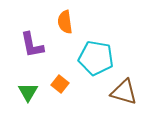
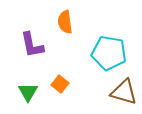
cyan pentagon: moved 13 px right, 5 px up
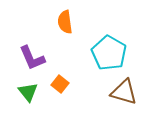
purple L-shape: moved 13 px down; rotated 12 degrees counterclockwise
cyan pentagon: rotated 20 degrees clockwise
green triangle: rotated 10 degrees counterclockwise
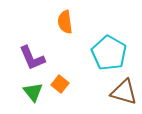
green triangle: moved 5 px right
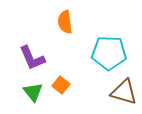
cyan pentagon: rotated 28 degrees counterclockwise
orange square: moved 1 px right, 1 px down
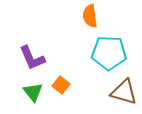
orange semicircle: moved 25 px right, 6 px up
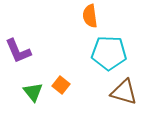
purple L-shape: moved 14 px left, 7 px up
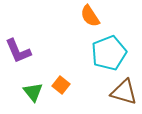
orange semicircle: rotated 25 degrees counterclockwise
cyan pentagon: rotated 24 degrees counterclockwise
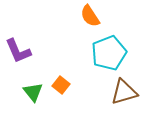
brown triangle: rotated 32 degrees counterclockwise
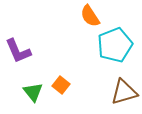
cyan pentagon: moved 6 px right, 8 px up
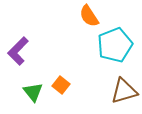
orange semicircle: moved 1 px left
purple L-shape: rotated 68 degrees clockwise
brown triangle: moved 1 px up
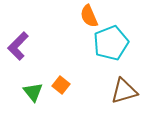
orange semicircle: rotated 10 degrees clockwise
cyan pentagon: moved 4 px left, 2 px up
purple L-shape: moved 5 px up
